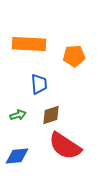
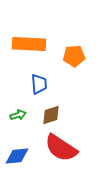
red semicircle: moved 4 px left, 2 px down
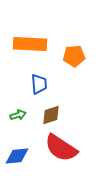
orange rectangle: moved 1 px right
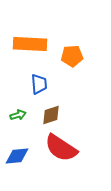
orange pentagon: moved 2 px left
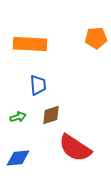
orange pentagon: moved 24 px right, 18 px up
blue trapezoid: moved 1 px left, 1 px down
green arrow: moved 2 px down
red semicircle: moved 14 px right
blue diamond: moved 1 px right, 2 px down
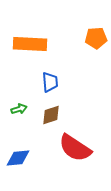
blue trapezoid: moved 12 px right, 3 px up
green arrow: moved 1 px right, 8 px up
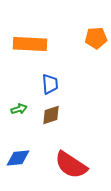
blue trapezoid: moved 2 px down
red semicircle: moved 4 px left, 17 px down
